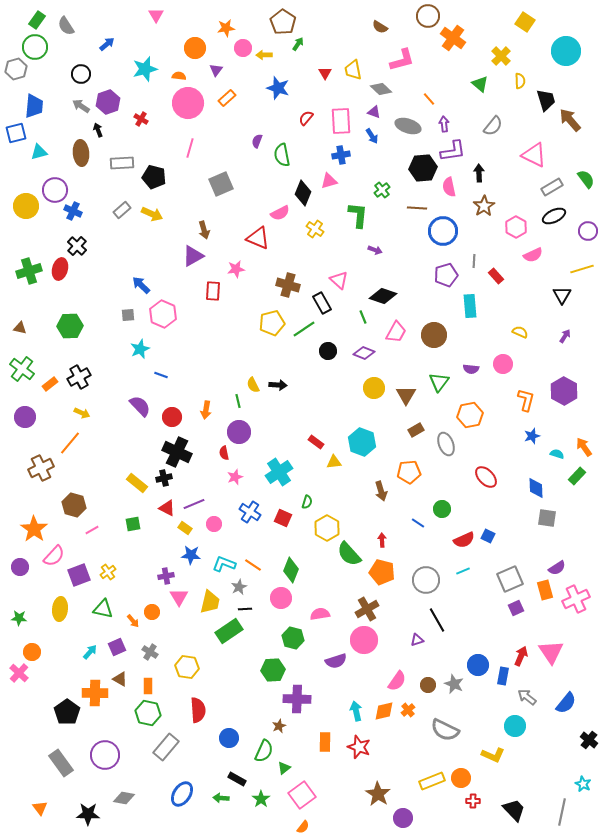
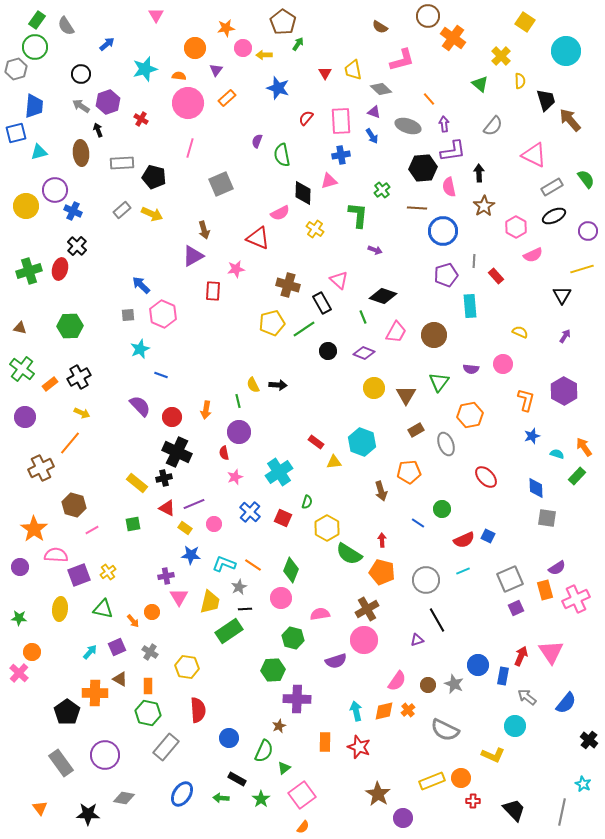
black diamond at (303, 193): rotated 20 degrees counterclockwise
blue cross at (250, 512): rotated 10 degrees clockwise
green semicircle at (349, 554): rotated 16 degrees counterclockwise
pink semicircle at (54, 556): moved 2 px right, 1 px up; rotated 130 degrees counterclockwise
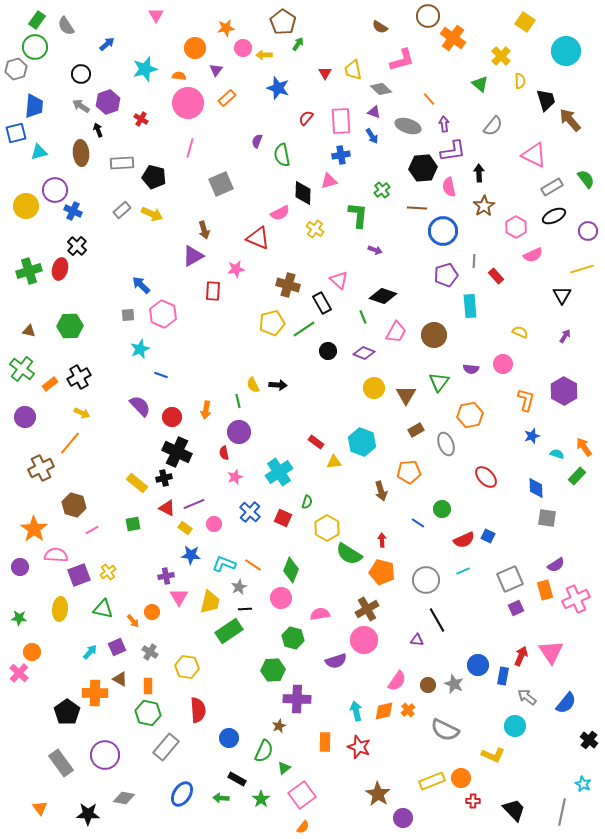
brown triangle at (20, 328): moved 9 px right, 3 px down
purple semicircle at (557, 568): moved 1 px left, 3 px up
purple triangle at (417, 640): rotated 24 degrees clockwise
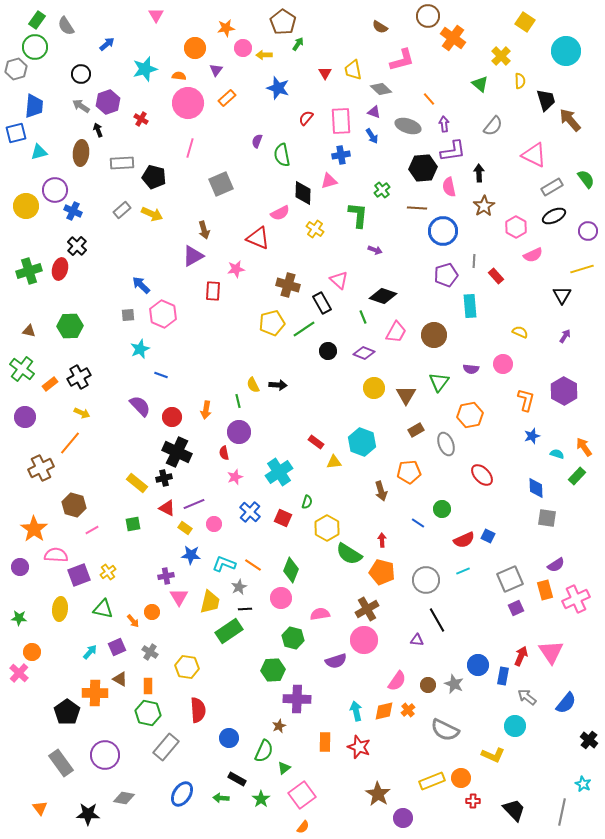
brown ellipse at (81, 153): rotated 10 degrees clockwise
red ellipse at (486, 477): moved 4 px left, 2 px up
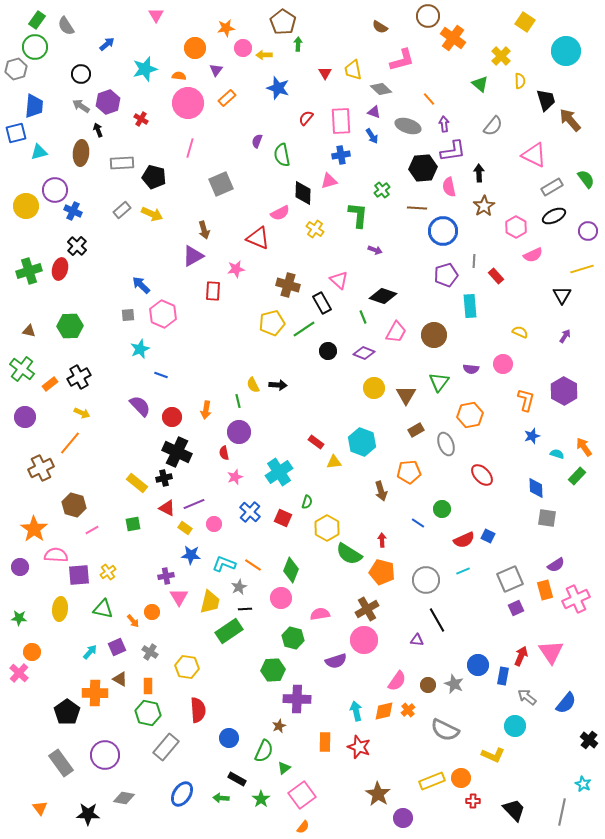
green arrow at (298, 44): rotated 32 degrees counterclockwise
purple square at (79, 575): rotated 15 degrees clockwise
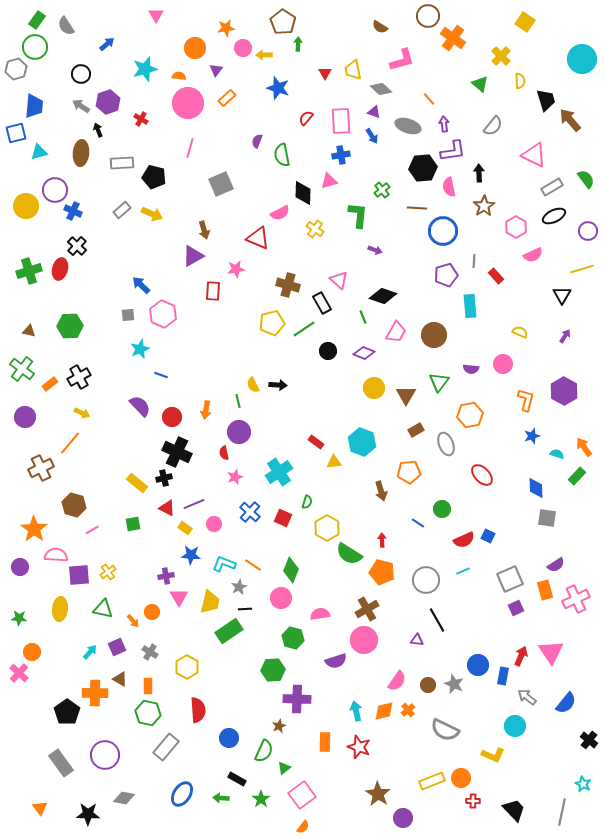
cyan circle at (566, 51): moved 16 px right, 8 px down
yellow hexagon at (187, 667): rotated 20 degrees clockwise
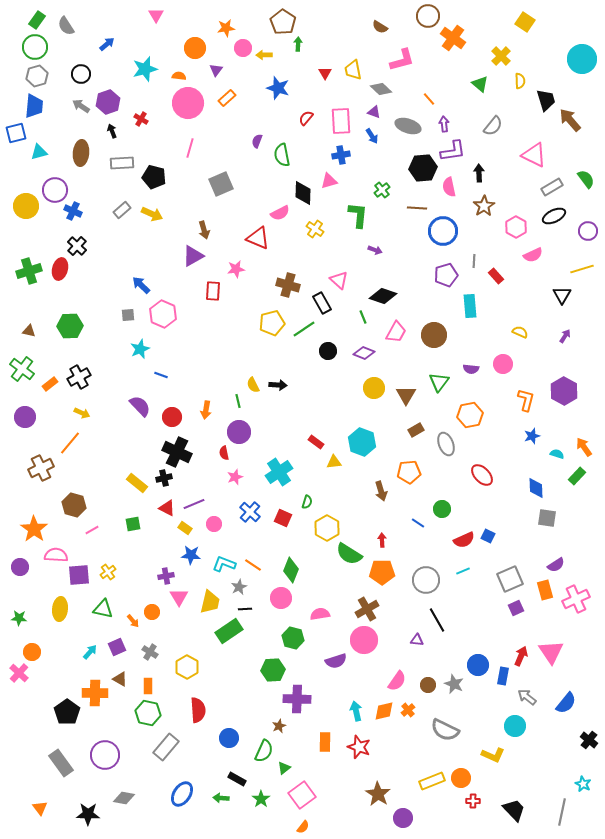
gray hexagon at (16, 69): moved 21 px right, 7 px down
black arrow at (98, 130): moved 14 px right, 1 px down
orange pentagon at (382, 572): rotated 15 degrees counterclockwise
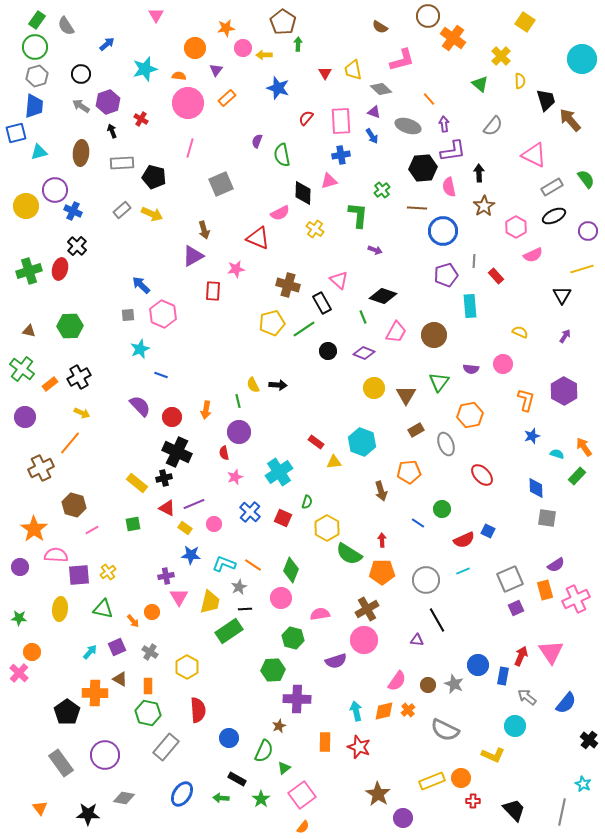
blue square at (488, 536): moved 5 px up
